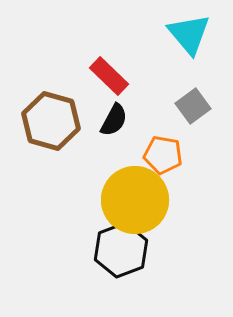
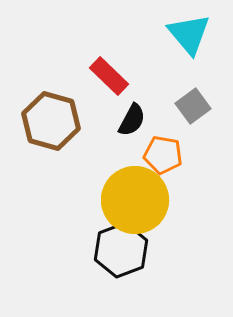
black semicircle: moved 18 px right
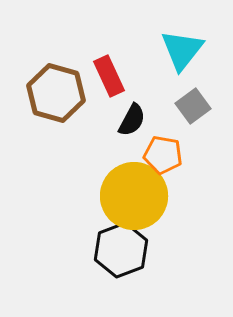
cyan triangle: moved 7 px left, 16 px down; rotated 18 degrees clockwise
red rectangle: rotated 21 degrees clockwise
brown hexagon: moved 5 px right, 28 px up
yellow circle: moved 1 px left, 4 px up
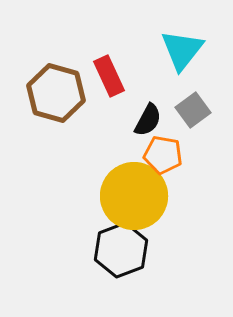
gray square: moved 4 px down
black semicircle: moved 16 px right
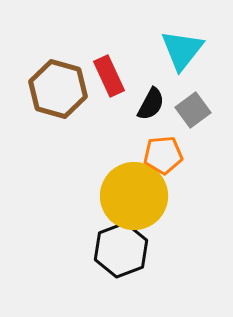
brown hexagon: moved 2 px right, 4 px up
black semicircle: moved 3 px right, 16 px up
orange pentagon: rotated 15 degrees counterclockwise
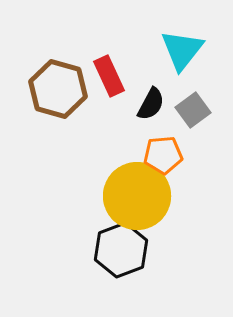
yellow circle: moved 3 px right
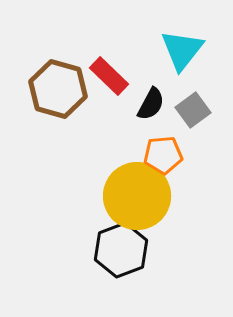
red rectangle: rotated 21 degrees counterclockwise
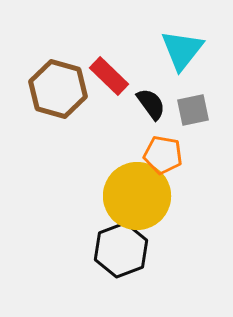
black semicircle: rotated 64 degrees counterclockwise
gray square: rotated 24 degrees clockwise
orange pentagon: rotated 15 degrees clockwise
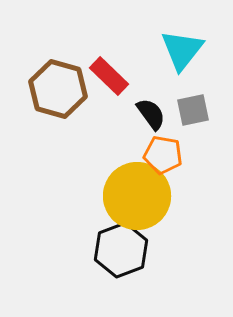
black semicircle: moved 10 px down
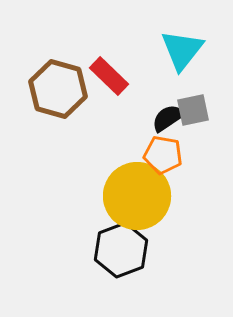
black semicircle: moved 17 px right, 4 px down; rotated 88 degrees counterclockwise
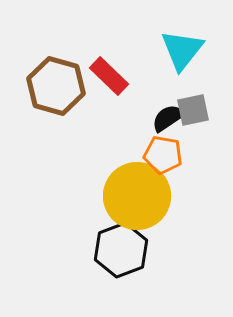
brown hexagon: moved 2 px left, 3 px up
